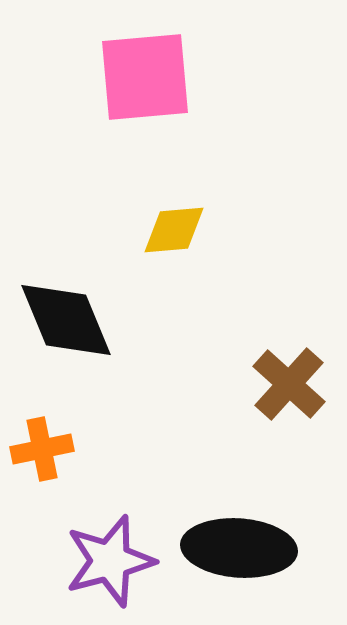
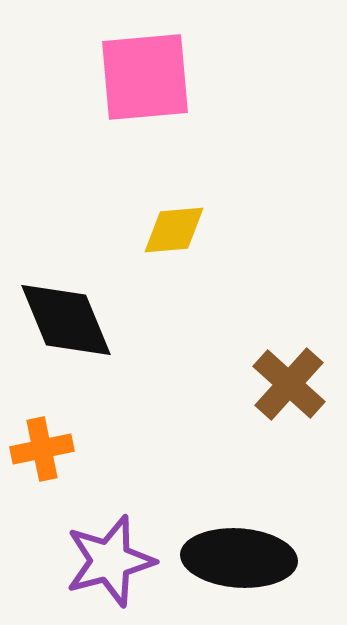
black ellipse: moved 10 px down
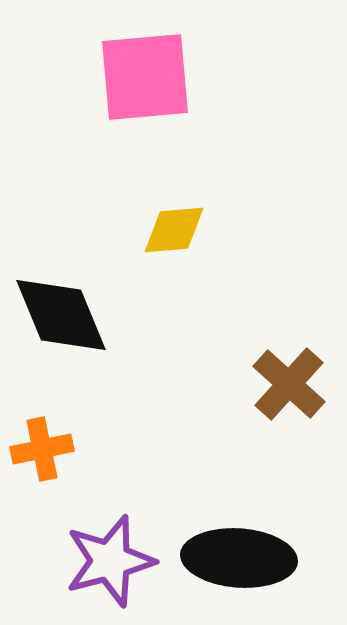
black diamond: moved 5 px left, 5 px up
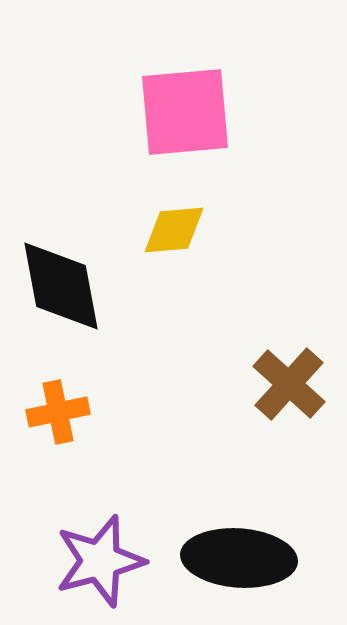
pink square: moved 40 px right, 35 px down
black diamond: moved 29 px up; rotated 12 degrees clockwise
orange cross: moved 16 px right, 37 px up
purple star: moved 10 px left
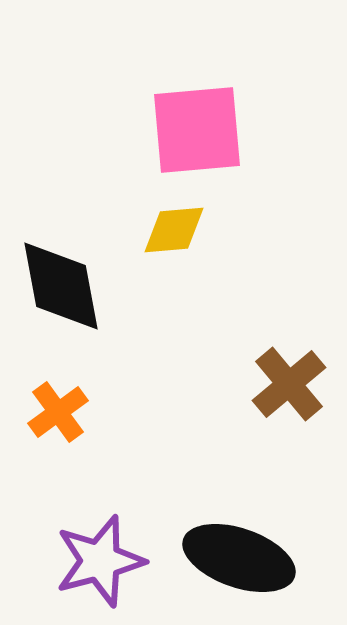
pink square: moved 12 px right, 18 px down
brown cross: rotated 8 degrees clockwise
orange cross: rotated 24 degrees counterclockwise
black ellipse: rotated 15 degrees clockwise
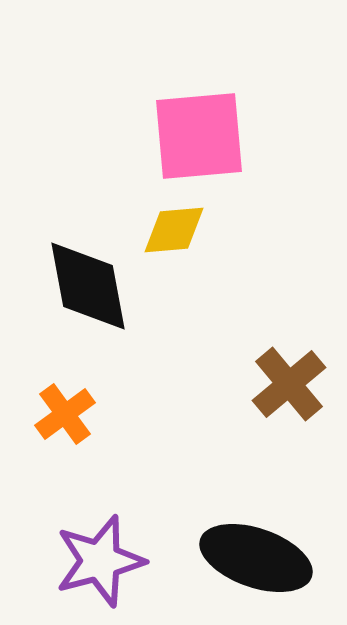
pink square: moved 2 px right, 6 px down
black diamond: moved 27 px right
orange cross: moved 7 px right, 2 px down
black ellipse: moved 17 px right
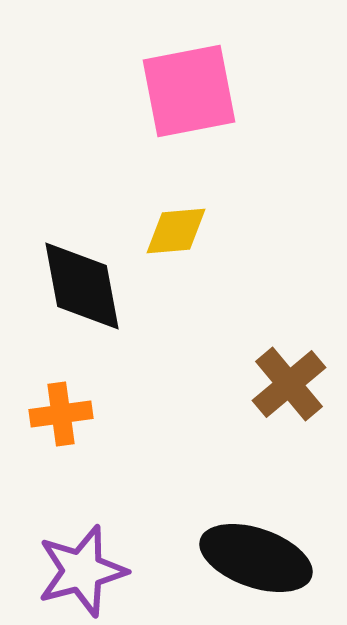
pink square: moved 10 px left, 45 px up; rotated 6 degrees counterclockwise
yellow diamond: moved 2 px right, 1 px down
black diamond: moved 6 px left
orange cross: moved 4 px left; rotated 28 degrees clockwise
purple star: moved 18 px left, 10 px down
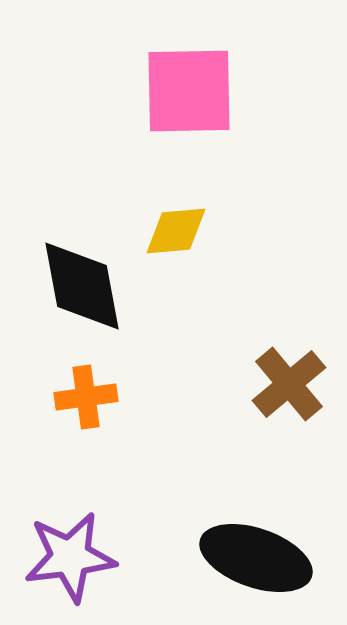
pink square: rotated 10 degrees clockwise
orange cross: moved 25 px right, 17 px up
purple star: moved 12 px left, 14 px up; rotated 8 degrees clockwise
